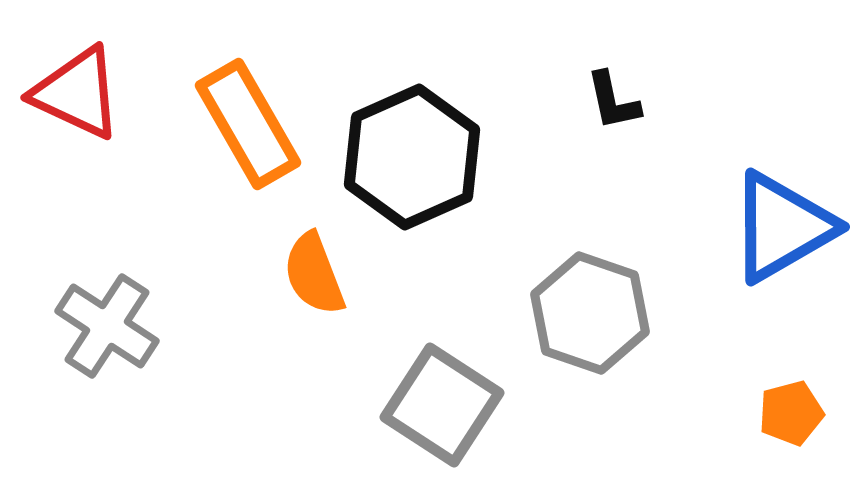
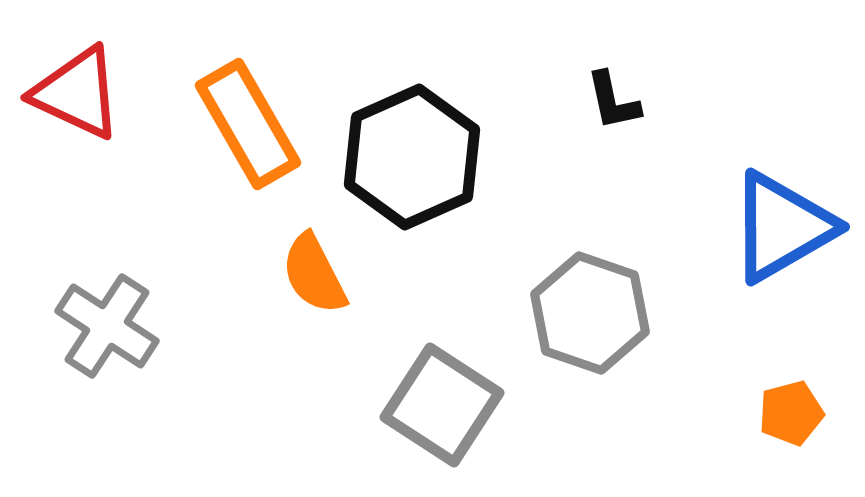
orange semicircle: rotated 6 degrees counterclockwise
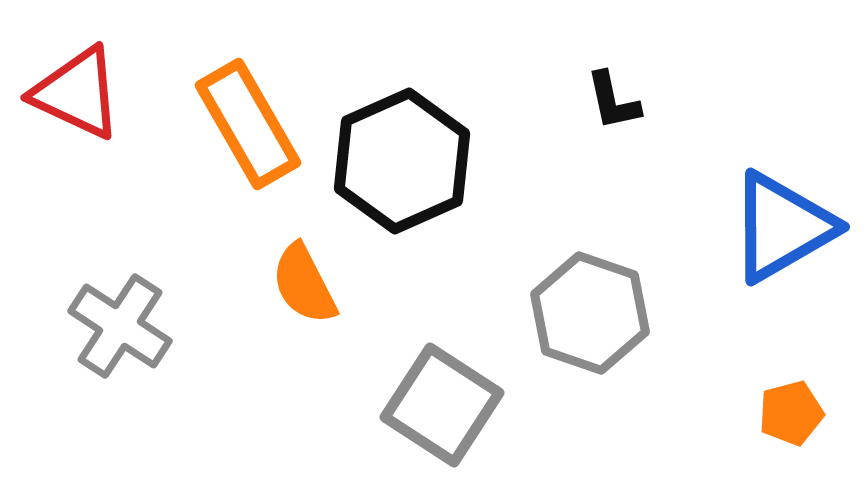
black hexagon: moved 10 px left, 4 px down
orange semicircle: moved 10 px left, 10 px down
gray cross: moved 13 px right
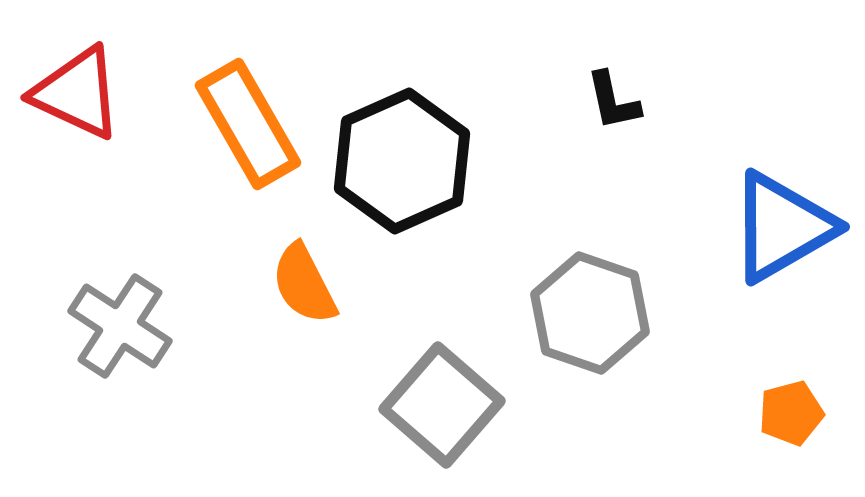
gray square: rotated 8 degrees clockwise
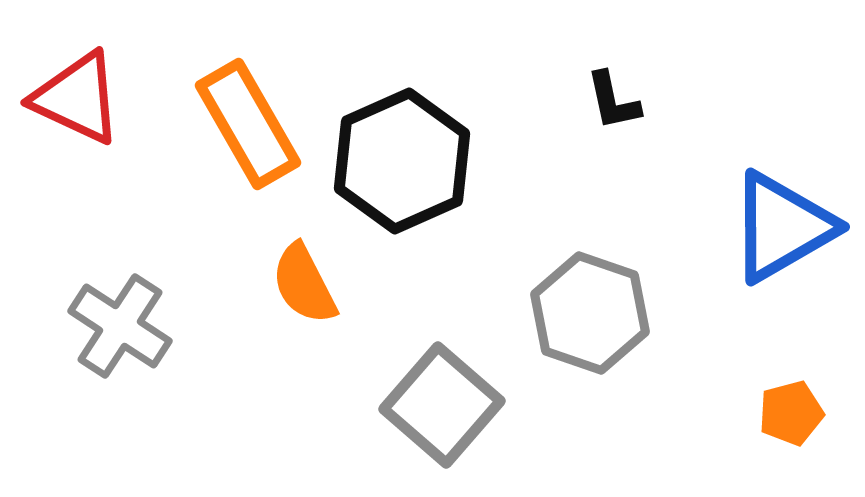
red triangle: moved 5 px down
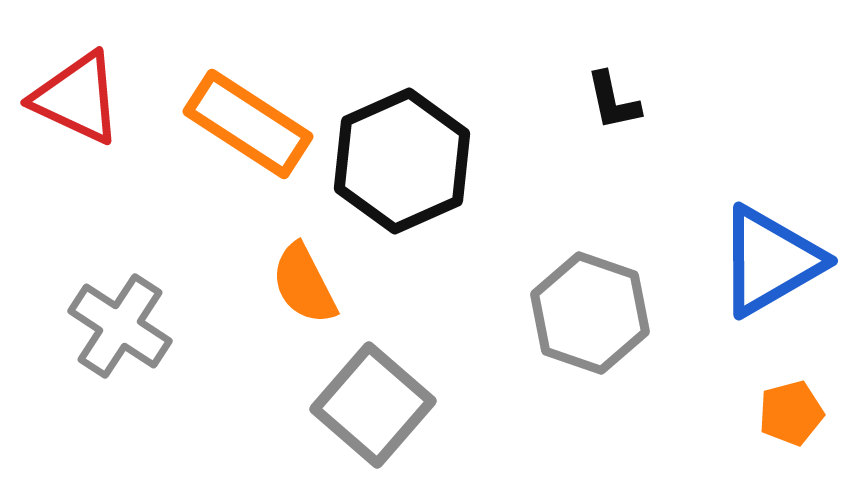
orange rectangle: rotated 27 degrees counterclockwise
blue triangle: moved 12 px left, 34 px down
gray square: moved 69 px left
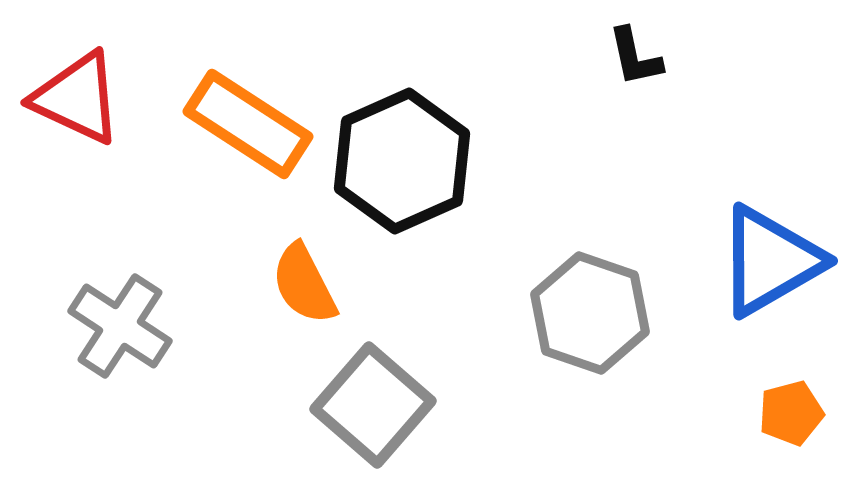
black L-shape: moved 22 px right, 44 px up
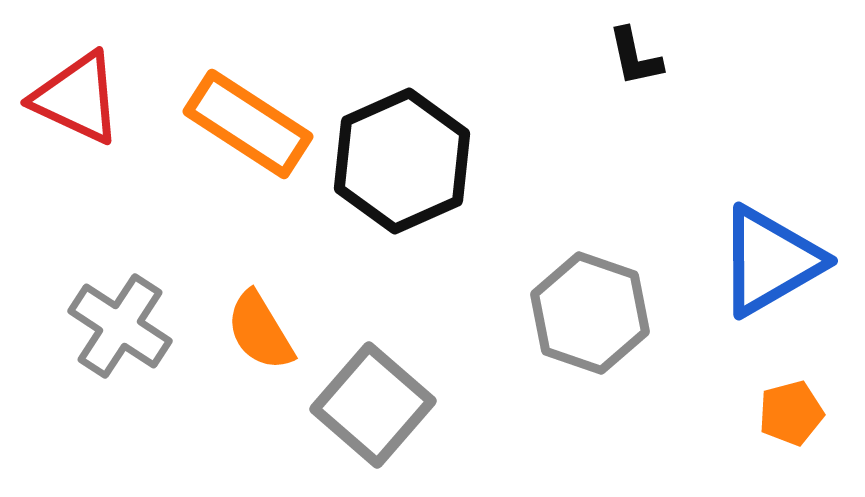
orange semicircle: moved 44 px left, 47 px down; rotated 4 degrees counterclockwise
